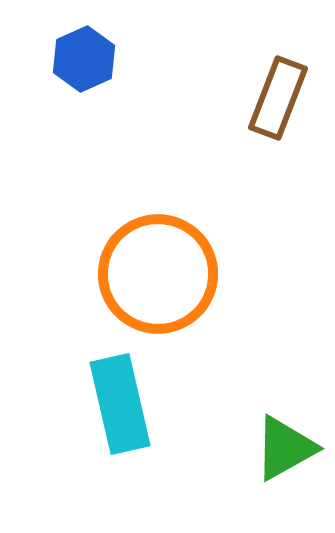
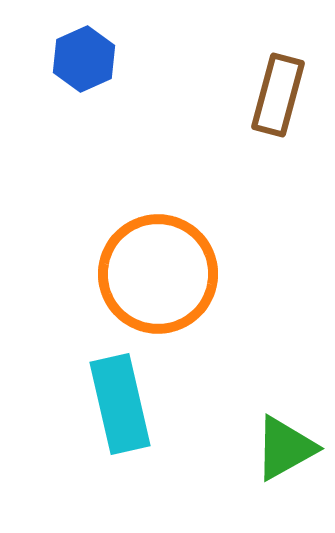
brown rectangle: moved 3 px up; rotated 6 degrees counterclockwise
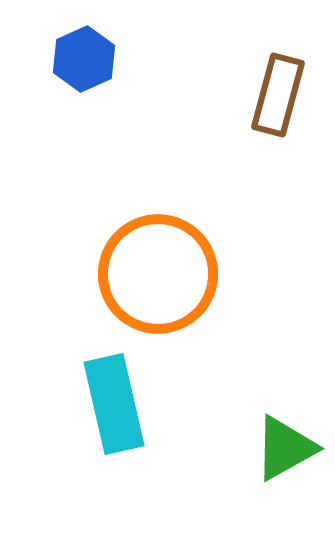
cyan rectangle: moved 6 px left
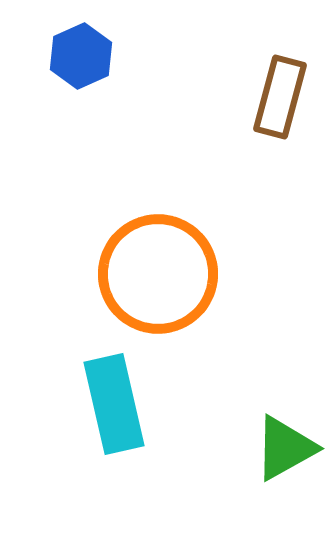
blue hexagon: moved 3 px left, 3 px up
brown rectangle: moved 2 px right, 2 px down
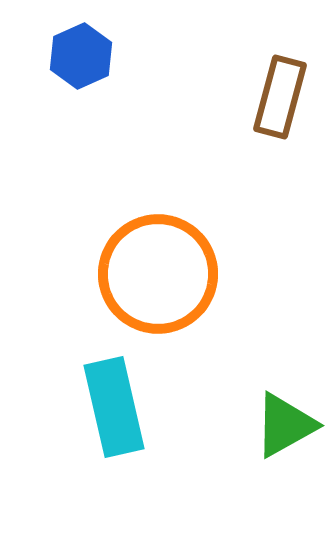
cyan rectangle: moved 3 px down
green triangle: moved 23 px up
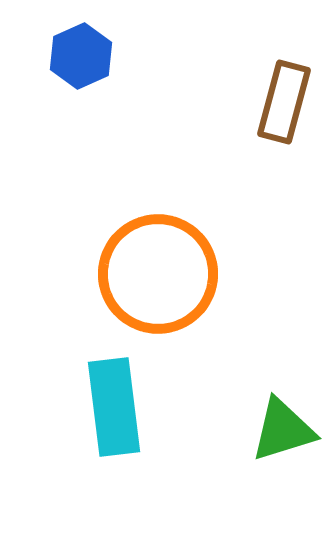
brown rectangle: moved 4 px right, 5 px down
cyan rectangle: rotated 6 degrees clockwise
green triangle: moved 2 px left, 5 px down; rotated 12 degrees clockwise
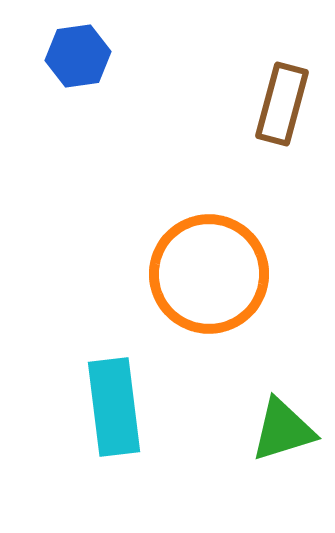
blue hexagon: moved 3 px left; rotated 16 degrees clockwise
brown rectangle: moved 2 px left, 2 px down
orange circle: moved 51 px right
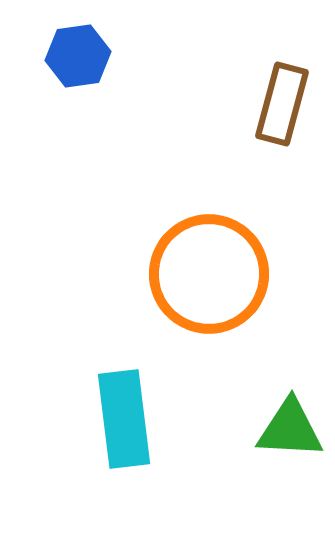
cyan rectangle: moved 10 px right, 12 px down
green triangle: moved 7 px right, 1 px up; rotated 20 degrees clockwise
